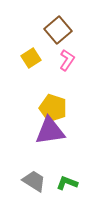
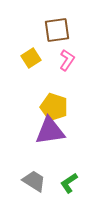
brown square: moved 1 px left; rotated 32 degrees clockwise
yellow pentagon: moved 1 px right, 1 px up
green L-shape: moved 2 px right; rotated 55 degrees counterclockwise
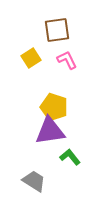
pink L-shape: rotated 60 degrees counterclockwise
green L-shape: moved 1 px right, 26 px up; rotated 85 degrees clockwise
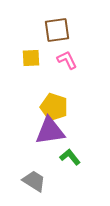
yellow square: rotated 30 degrees clockwise
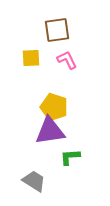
green L-shape: rotated 55 degrees counterclockwise
